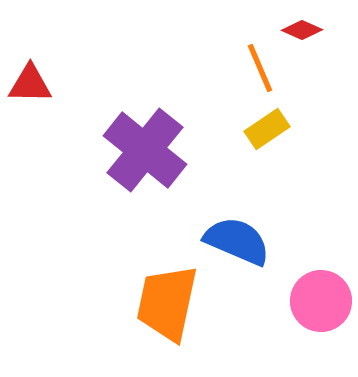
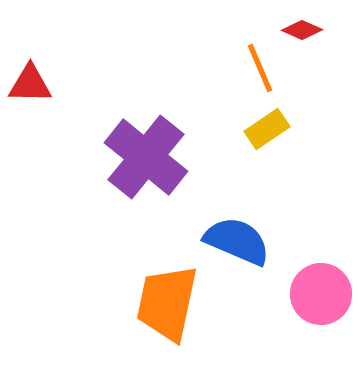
purple cross: moved 1 px right, 7 px down
pink circle: moved 7 px up
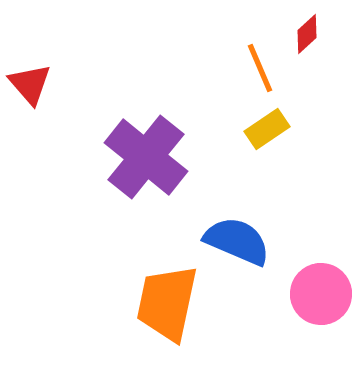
red diamond: moved 5 px right, 4 px down; rotated 66 degrees counterclockwise
red triangle: rotated 48 degrees clockwise
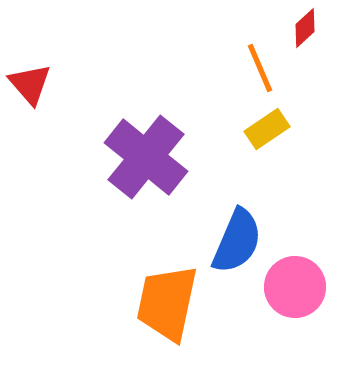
red diamond: moved 2 px left, 6 px up
blue semicircle: rotated 90 degrees clockwise
pink circle: moved 26 px left, 7 px up
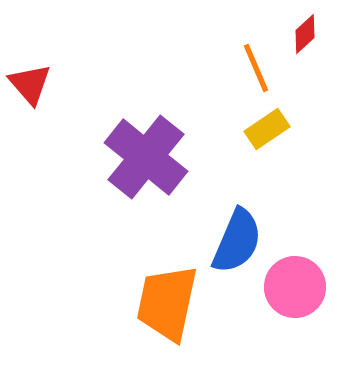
red diamond: moved 6 px down
orange line: moved 4 px left
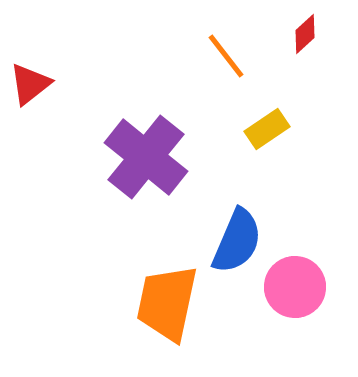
orange line: moved 30 px left, 12 px up; rotated 15 degrees counterclockwise
red triangle: rotated 33 degrees clockwise
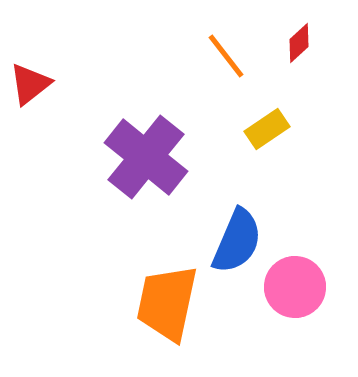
red diamond: moved 6 px left, 9 px down
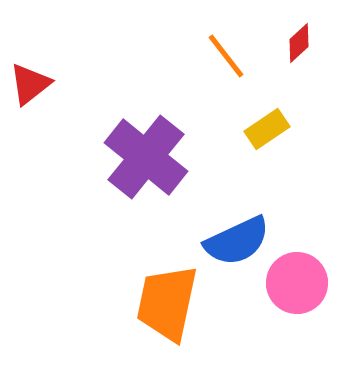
blue semicircle: rotated 42 degrees clockwise
pink circle: moved 2 px right, 4 px up
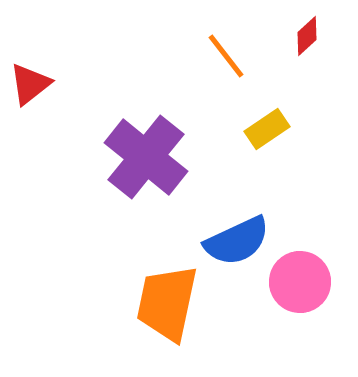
red diamond: moved 8 px right, 7 px up
pink circle: moved 3 px right, 1 px up
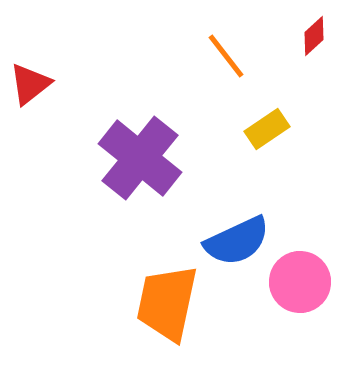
red diamond: moved 7 px right
purple cross: moved 6 px left, 1 px down
